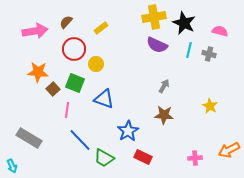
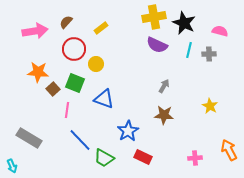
gray cross: rotated 16 degrees counterclockwise
orange arrow: rotated 90 degrees clockwise
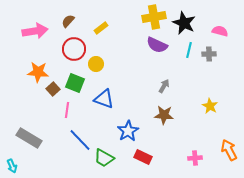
brown semicircle: moved 2 px right, 1 px up
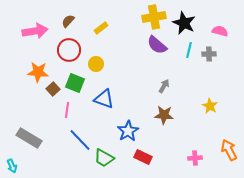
purple semicircle: rotated 15 degrees clockwise
red circle: moved 5 px left, 1 px down
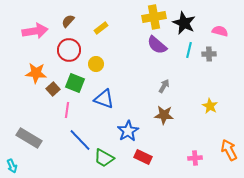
orange star: moved 2 px left, 1 px down
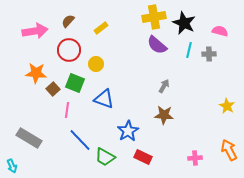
yellow star: moved 17 px right
green trapezoid: moved 1 px right, 1 px up
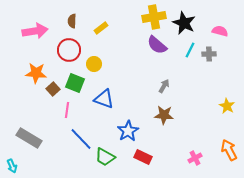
brown semicircle: moved 4 px right; rotated 40 degrees counterclockwise
cyan line: moved 1 px right; rotated 14 degrees clockwise
yellow circle: moved 2 px left
blue line: moved 1 px right, 1 px up
pink cross: rotated 24 degrees counterclockwise
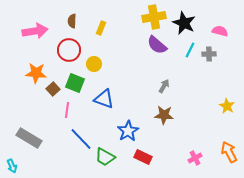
yellow rectangle: rotated 32 degrees counterclockwise
orange arrow: moved 2 px down
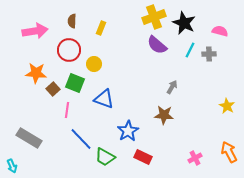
yellow cross: rotated 10 degrees counterclockwise
gray arrow: moved 8 px right, 1 px down
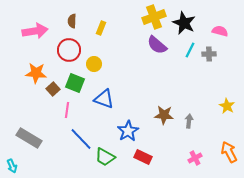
gray arrow: moved 17 px right, 34 px down; rotated 24 degrees counterclockwise
